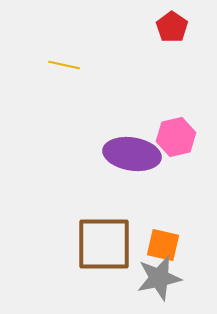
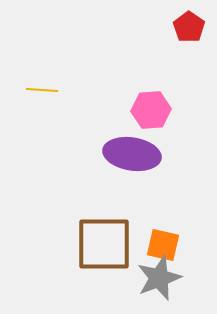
red pentagon: moved 17 px right
yellow line: moved 22 px left, 25 px down; rotated 8 degrees counterclockwise
pink hexagon: moved 25 px left, 27 px up; rotated 9 degrees clockwise
gray star: rotated 9 degrees counterclockwise
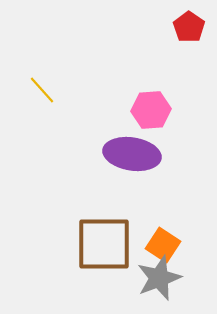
yellow line: rotated 44 degrees clockwise
orange square: rotated 20 degrees clockwise
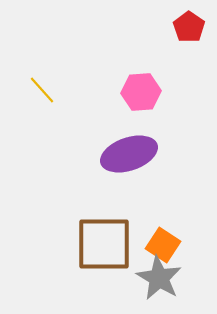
pink hexagon: moved 10 px left, 18 px up
purple ellipse: moved 3 px left; rotated 28 degrees counterclockwise
gray star: rotated 21 degrees counterclockwise
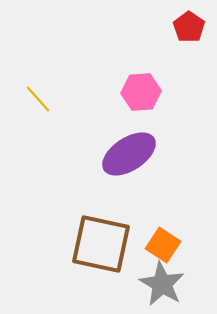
yellow line: moved 4 px left, 9 px down
purple ellipse: rotated 14 degrees counterclockwise
brown square: moved 3 px left; rotated 12 degrees clockwise
gray star: moved 3 px right, 6 px down
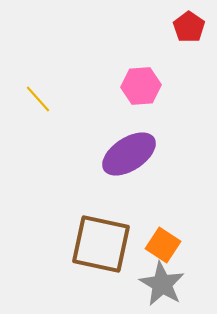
pink hexagon: moved 6 px up
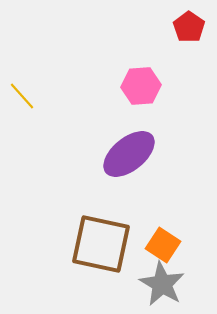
yellow line: moved 16 px left, 3 px up
purple ellipse: rotated 6 degrees counterclockwise
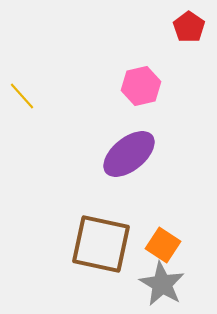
pink hexagon: rotated 9 degrees counterclockwise
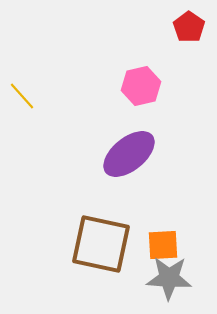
orange square: rotated 36 degrees counterclockwise
gray star: moved 7 px right, 6 px up; rotated 27 degrees counterclockwise
